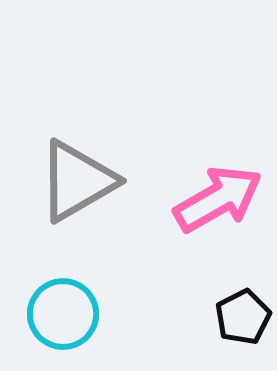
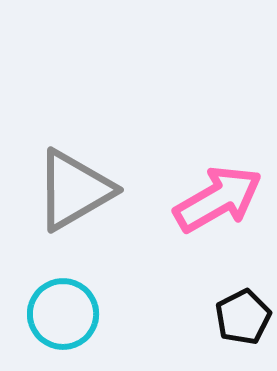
gray triangle: moved 3 px left, 9 px down
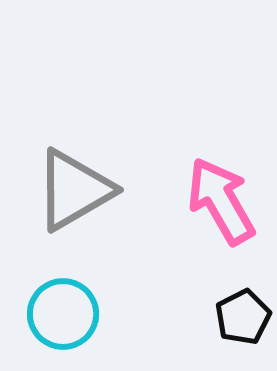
pink arrow: moved 3 px right, 2 px down; rotated 90 degrees counterclockwise
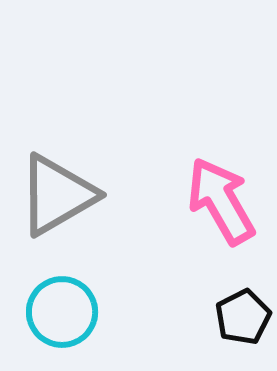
gray triangle: moved 17 px left, 5 px down
cyan circle: moved 1 px left, 2 px up
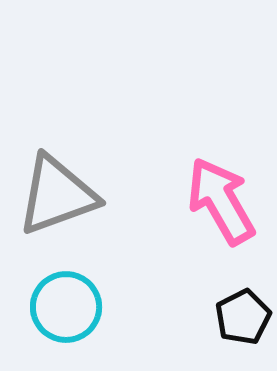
gray triangle: rotated 10 degrees clockwise
cyan circle: moved 4 px right, 5 px up
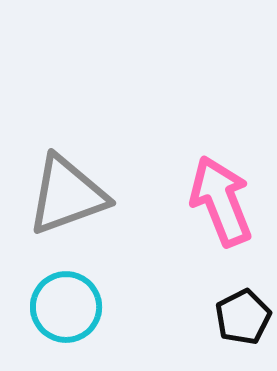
gray triangle: moved 10 px right
pink arrow: rotated 8 degrees clockwise
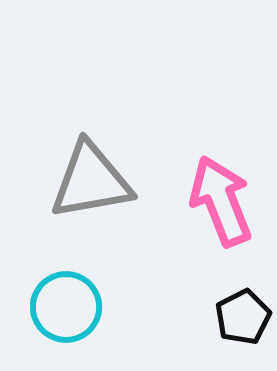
gray triangle: moved 24 px right, 14 px up; rotated 10 degrees clockwise
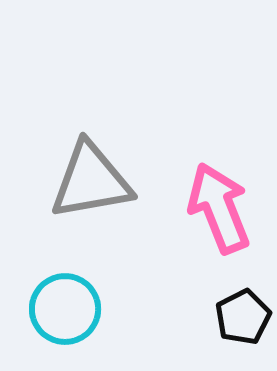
pink arrow: moved 2 px left, 7 px down
cyan circle: moved 1 px left, 2 px down
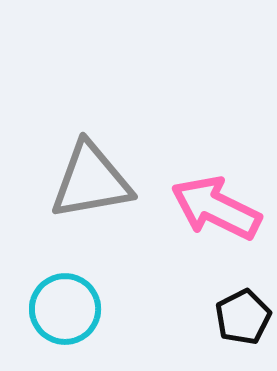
pink arrow: moved 3 px left; rotated 42 degrees counterclockwise
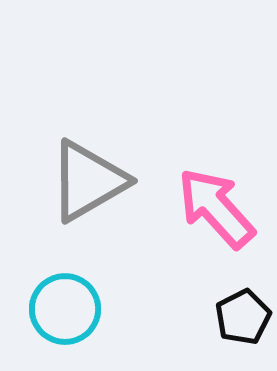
gray triangle: moved 3 px left; rotated 20 degrees counterclockwise
pink arrow: rotated 22 degrees clockwise
